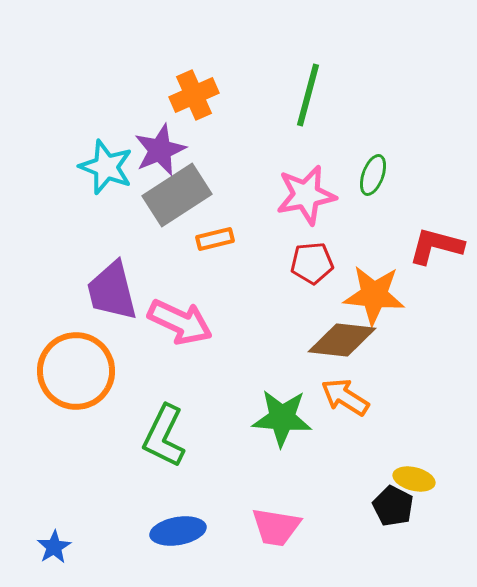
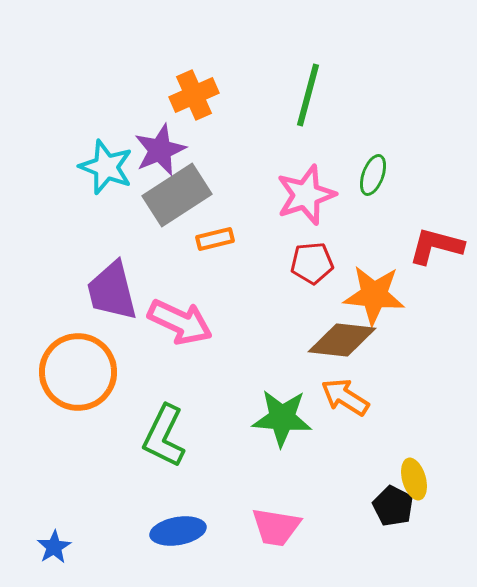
pink star: rotated 8 degrees counterclockwise
orange circle: moved 2 px right, 1 px down
yellow ellipse: rotated 60 degrees clockwise
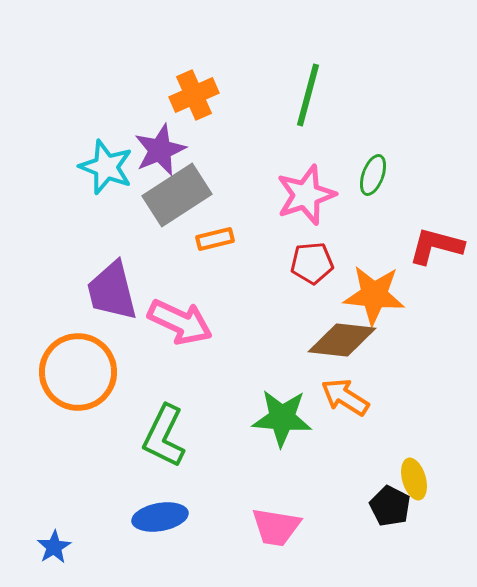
black pentagon: moved 3 px left
blue ellipse: moved 18 px left, 14 px up
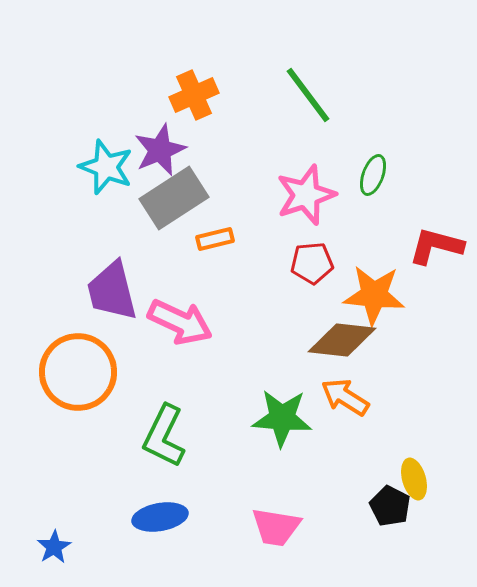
green line: rotated 52 degrees counterclockwise
gray rectangle: moved 3 px left, 3 px down
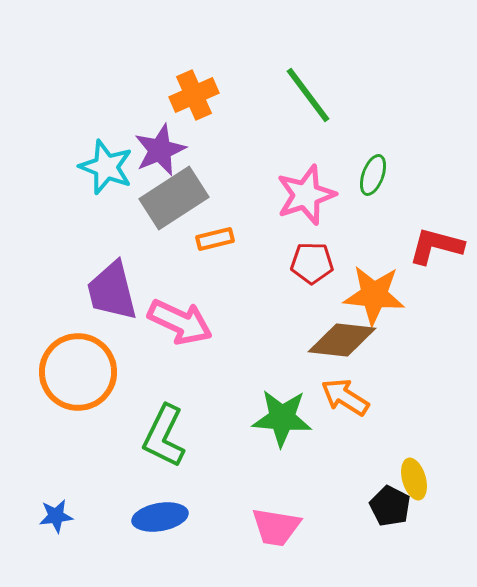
red pentagon: rotated 6 degrees clockwise
blue star: moved 2 px right, 31 px up; rotated 24 degrees clockwise
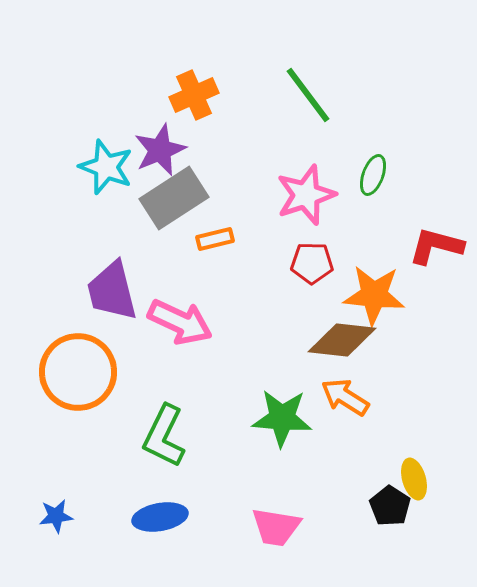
black pentagon: rotated 6 degrees clockwise
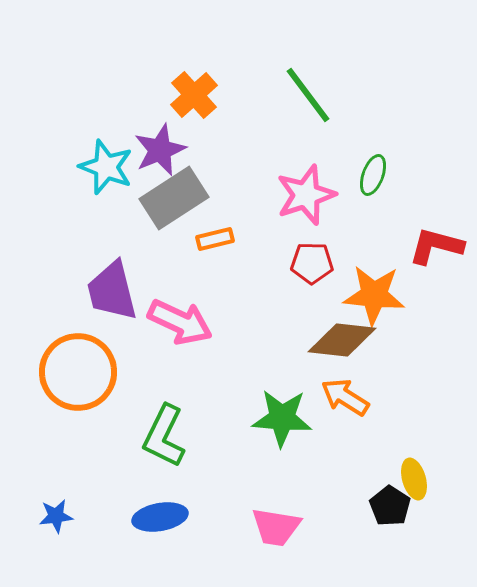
orange cross: rotated 18 degrees counterclockwise
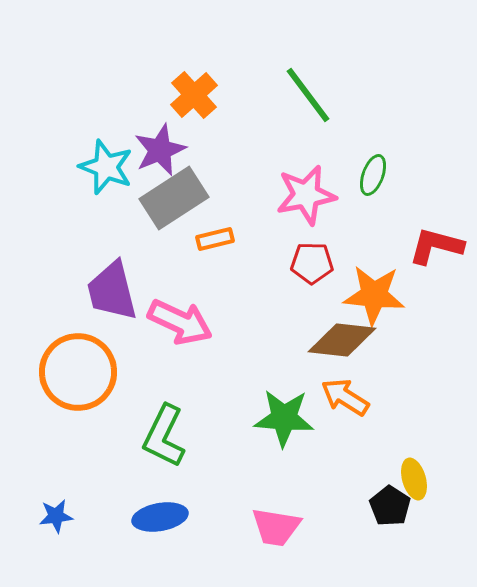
pink star: rotated 8 degrees clockwise
green star: moved 2 px right
